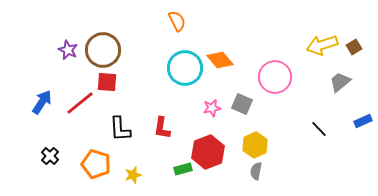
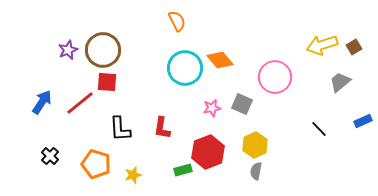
purple star: rotated 24 degrees clockwise
green rectangle: moved 1 px down
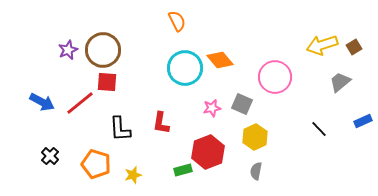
blue arrow: rotated 85 degrees clockwise
red L-shape: moved 1 px left, 5 px up
yellow hexagon: moved 8 px up
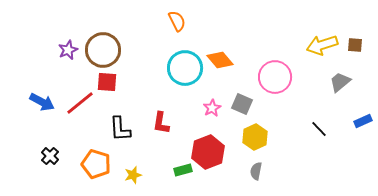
brown square: moved 1 px right, 2 px up; rotated 35 degrees clockwise
pink star: rotated 18 degrees counterclockwise
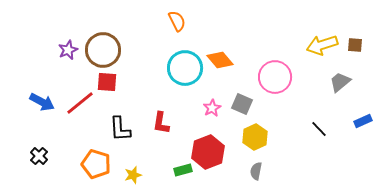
black cross: moved 11 px left
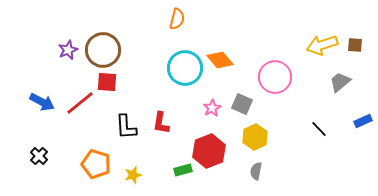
orange semicircle: moved 2 px up; rotated 40 degrees clockwise
black L-shape: moved 6 px right, 2 px up
red hexagon: moved 1 px right, 1 px up
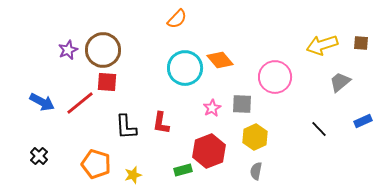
orange semicircle: rotated 30 degrees clockwise
brown square: moved 6 px right, 2 px up
gray square: rotated 20 degrees counterclockwise
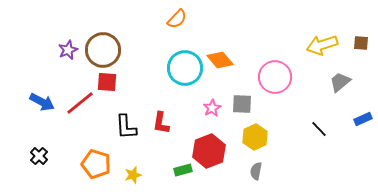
blue rectangle: moved 2 px up
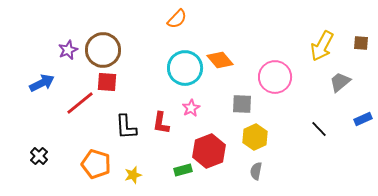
yellow arrow: moved 1 px down; rotated 44 degrees counterclockwise
blue arrow: moved 19 px up; rotated 55 degrees counterclockwise
pink star: moved 21 px left
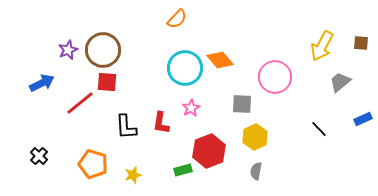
orange pentagon: moved 3 px left
